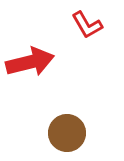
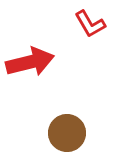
red L-shape: moved 3 px right, 1 px up
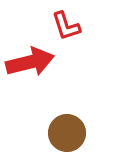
red L-shape: moved 24 px left, 2 px down; rotated 12 degrees clockwise
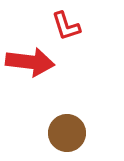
red arrow: rotated 21 degrees clockwise
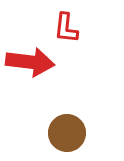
red L-shape: moved 2 px down; rotated 24 degrees clockwise
